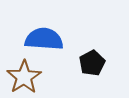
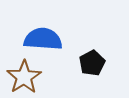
blue semicircle: moved 1 px left
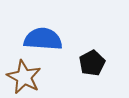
brown star: rotated 12 degrees counterclockwise
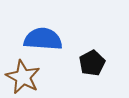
brown star: moved 1 px left
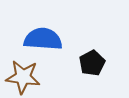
brown star: rotated 20 degrees counterclockwise
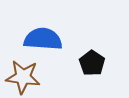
black pentagon: rotated 10 degrees counterclockwise
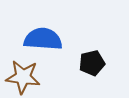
black pentagon: rotated 25 degrees clockwise
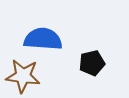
brown star: moved 1 px up
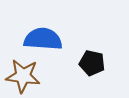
black pentagon: rotated 25 degrees clockwise
